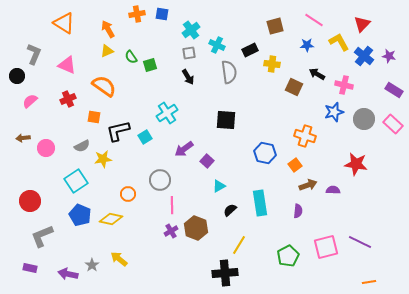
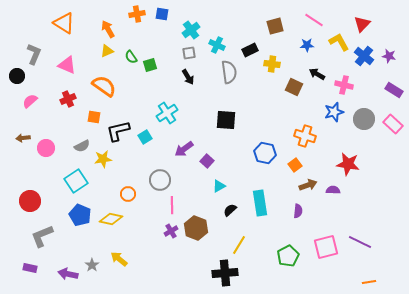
red star at (356, 164): moved 8 px left
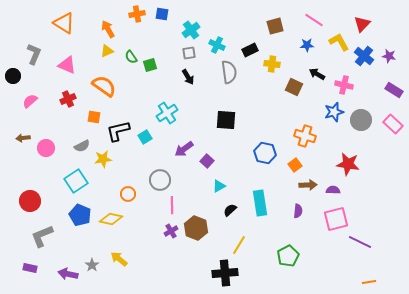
black circle at (17, 76): moved 4 px left
gray circle at (364, 119): moved 3 px left, 1 px down
brown arrow at (308, 185): rotated 18 degrees clockwise
pink square at (326, 247): moved 10 px right, 28 px up
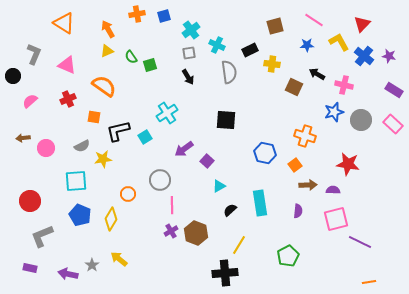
blue square at (162, 14): moved 2 px right, 2 px down; rotated 24 degrees counterclockwise
cyan square at (76, 181): rotated 30 degrees clockwise
yellow diamond at (111, 219): rotated 70 degrees counterclockwise
brown hexagon at (196, 228): moved 5 px down
